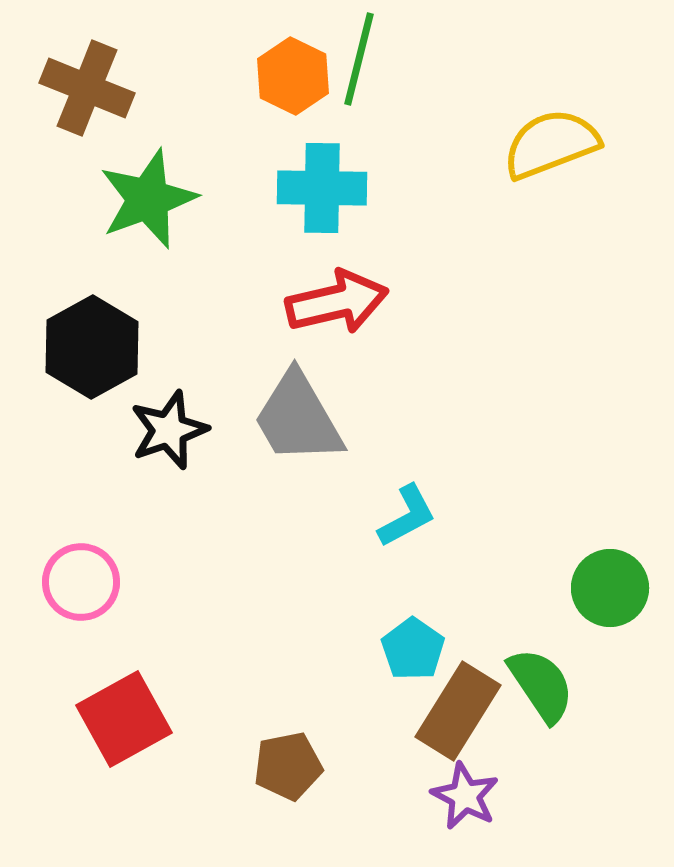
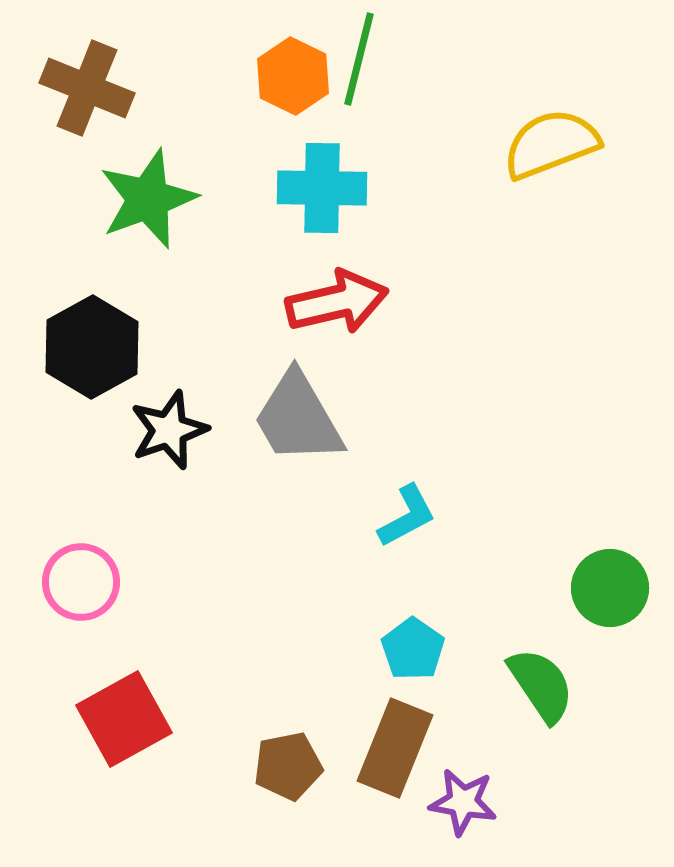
brown rectangle: moved 63 px left, 37 px down; rotated 10 degrees counterclockwise
purple star: moved 2 px left, 6 px down; rotated 18 degrees counterclockwise
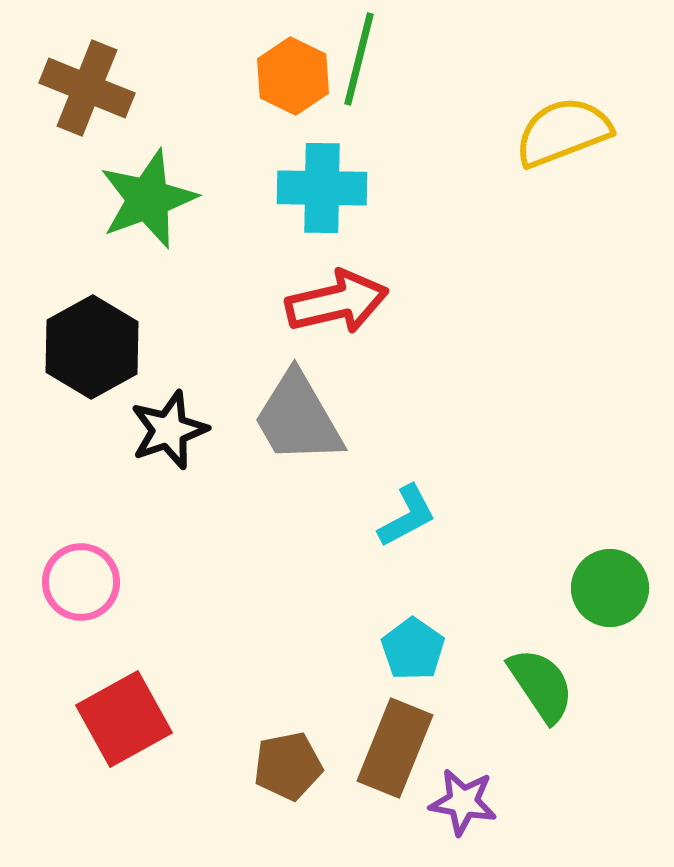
yellow semicircle: moved 12 px right, 12 px up
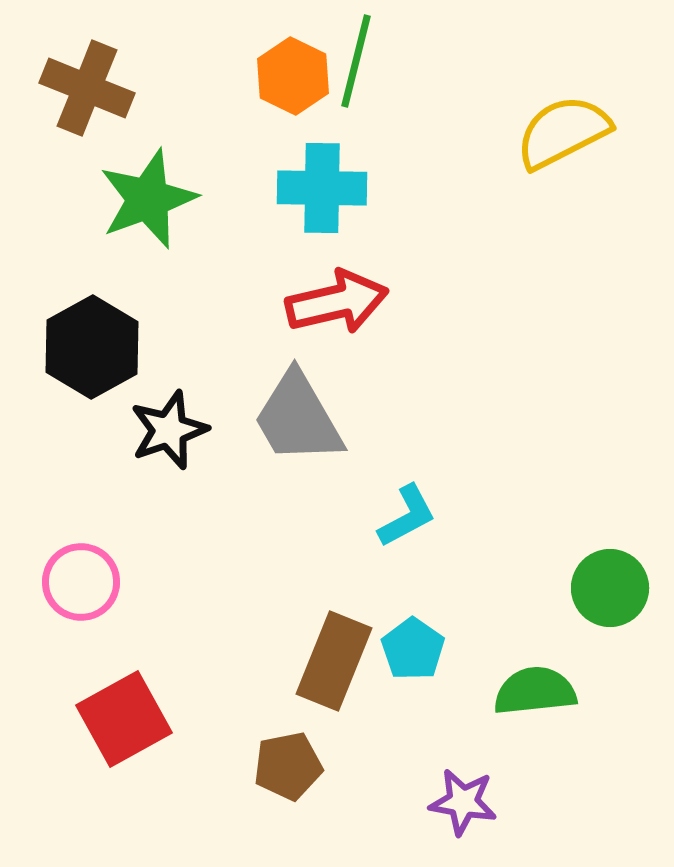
green line: moved 3 px left, 2 px down
yellow semicircle: rotated 6 degrees counterclockwise
green semicircle: moved 6 px left, 6 px down; rotated 62 degrees counterclockwise
brown rectangle: moved 61 px left, 87 px up
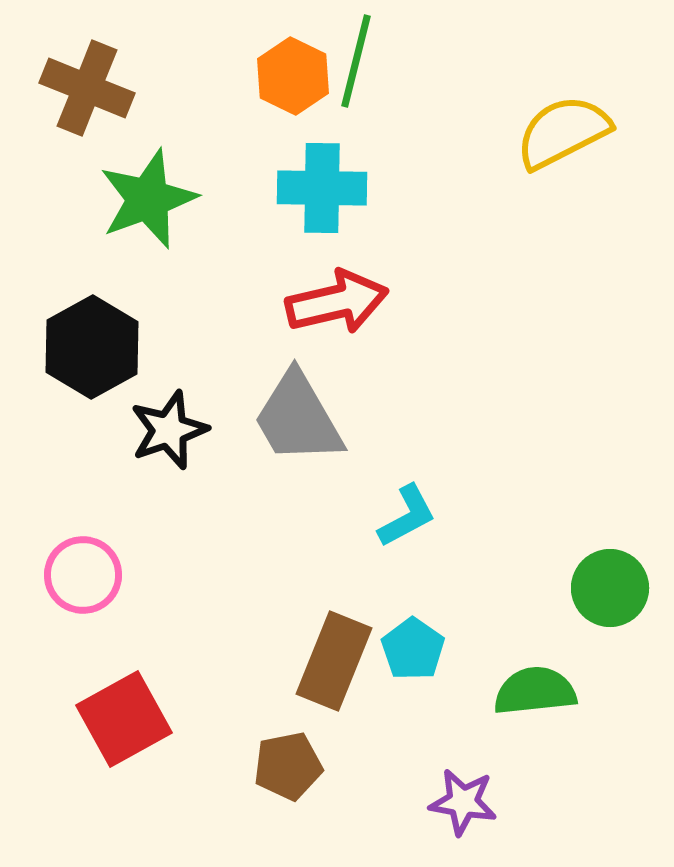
pink circle: moved 2 px right, 7 px up
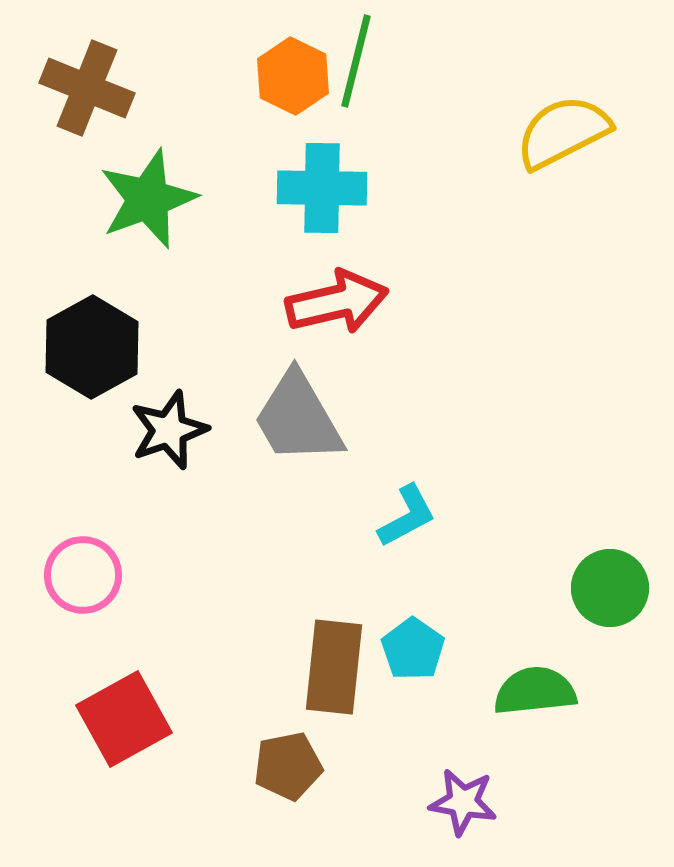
brown rectangle: moved 6 px down; rotated 16 degrees counterclockwise
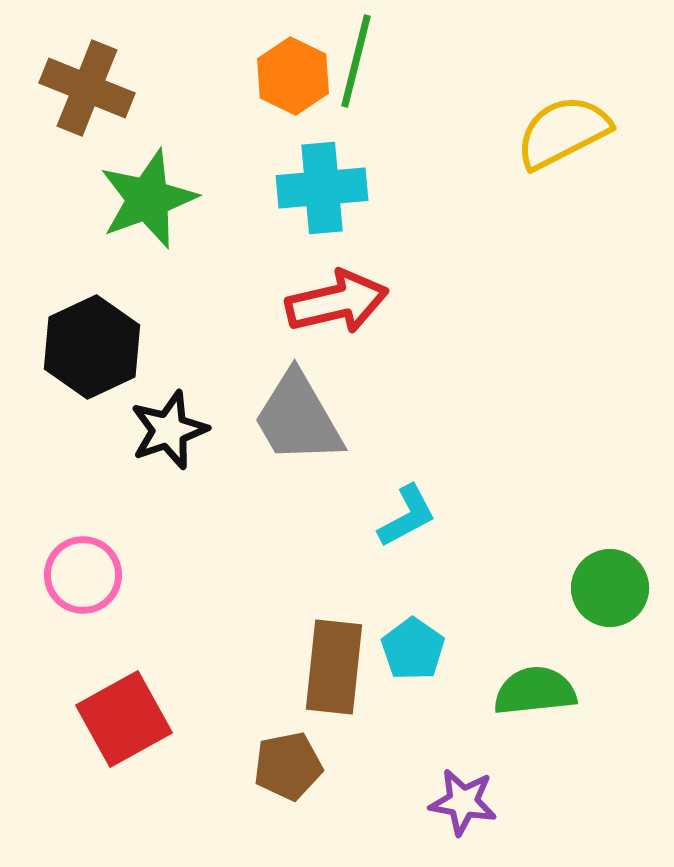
cyan cross: rotated 6 degrees counterclockwise
black hexagon: rotated 4 degrees clockwise
